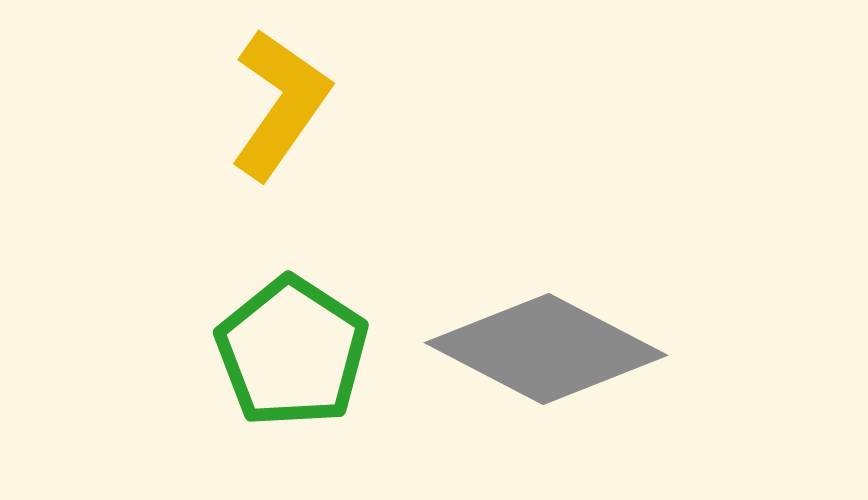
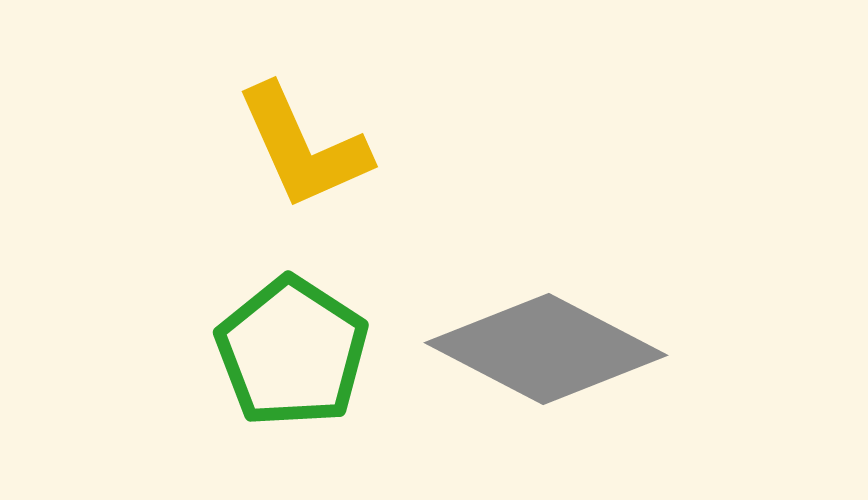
yellow L-shape: moved 23 px right, 43 px down; rotated 121 degrees clockwise
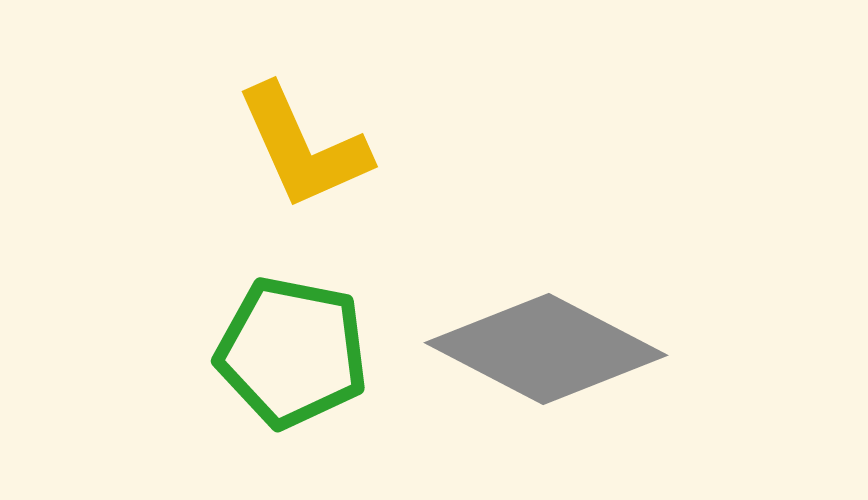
green pentagon: rotated 22 degrees counterclockwise
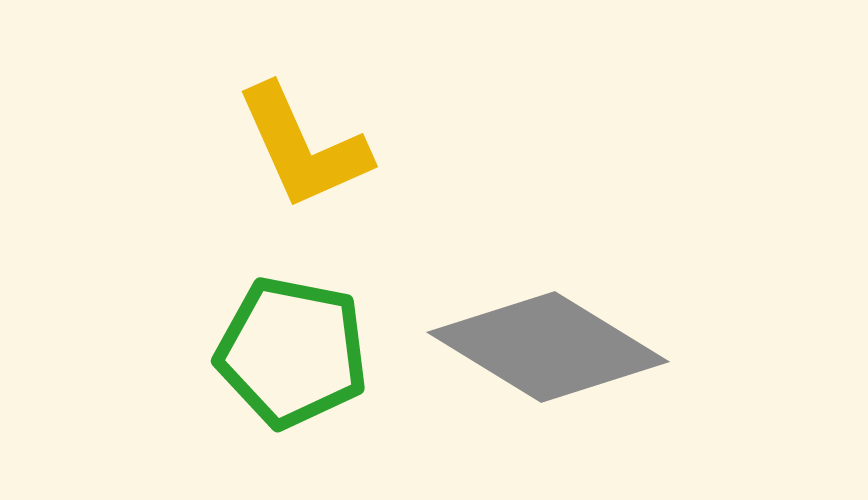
gray diamond: moved 2 px right, 2 px up; rotated 4 degrees clockwise
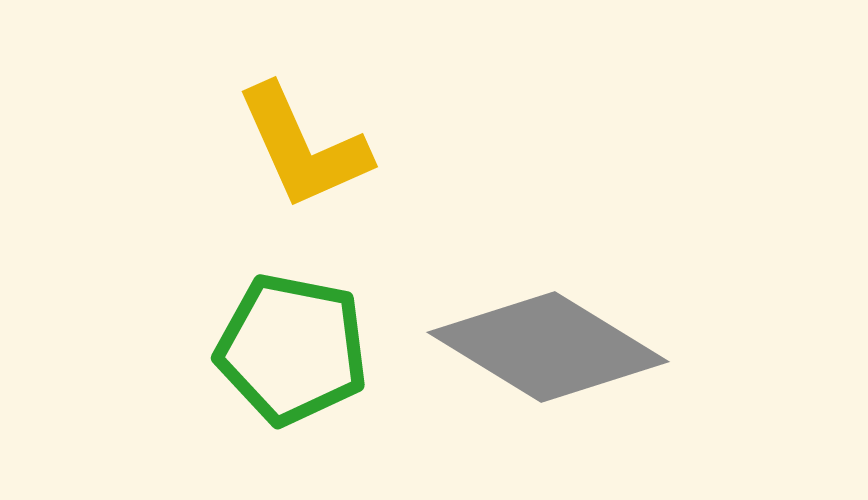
green pentagon: moved 3 px up
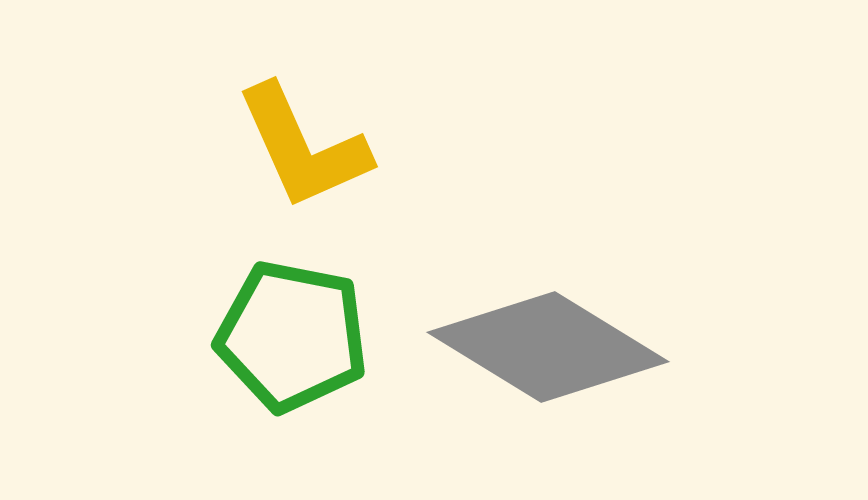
green pentagon: moved 13 px up
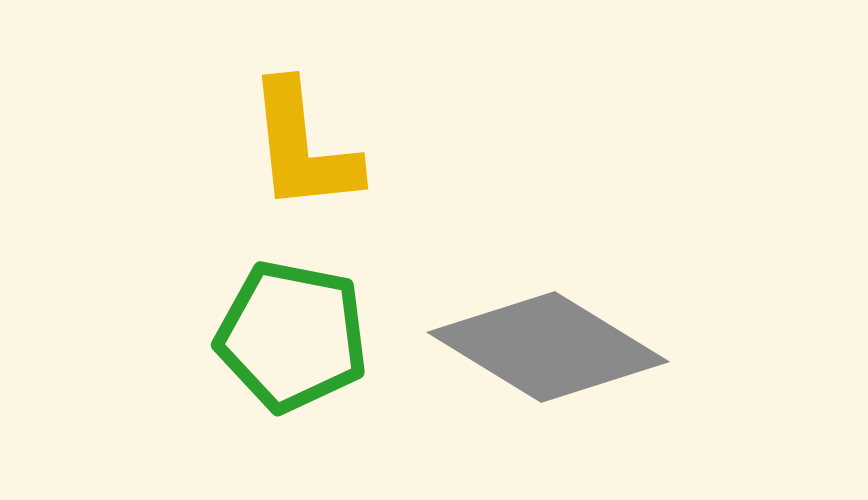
yellow L-shape: rotated 18 degrees clockwise
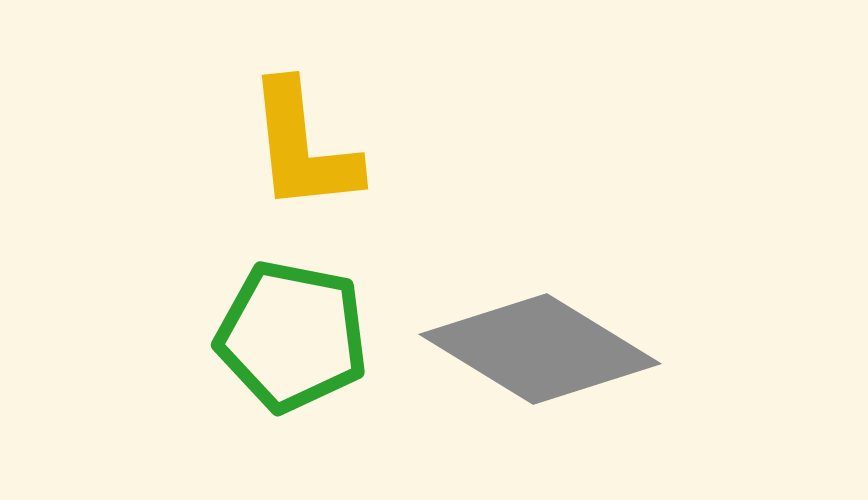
gray diamond: moved 8 px left, 2 px down
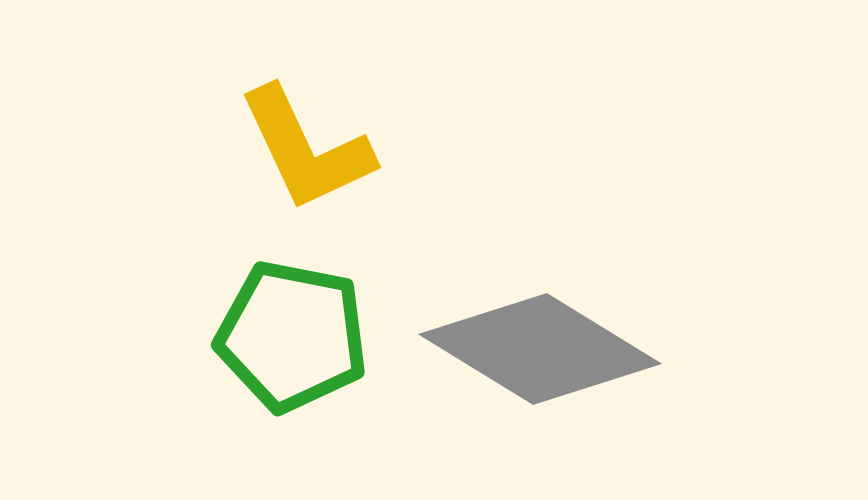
yellow L-shape: moved 3 px right, 2 px down; rotated 19 degrees counterclockwise
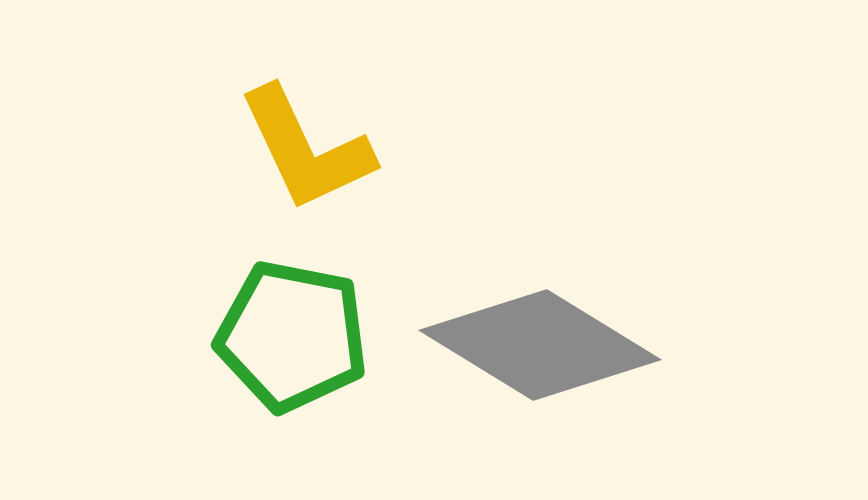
gray diamond: moved 4 px up
